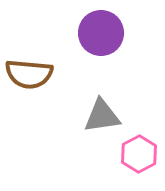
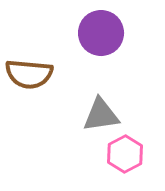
gray triangle: moved 1 px left, 1 px up
pink hexagon: moved 14 px left
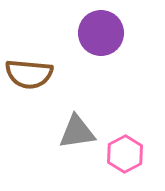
gray triangle: moved 24 px left, 17 px down
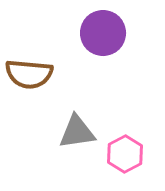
purple circle: moved 2 px right
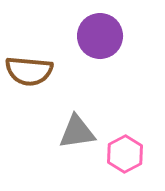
purple circle: moved 3 px left, 3 px down
brown semicircle: moved 3 px up
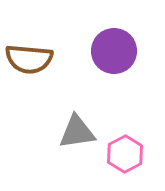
purple circle: moved 14 px right, 15 px down
brown semicircle: moved 12 px up
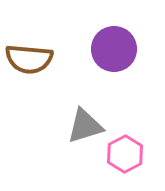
purple circle: moved 2 px up
gray triangle: moved 8 px right, 6 px up; rotated 9 degrees counterclockwise
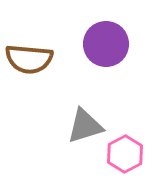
purple circle: moved 8 px left, 5 px up
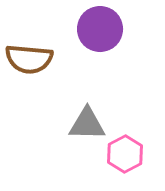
purple circle: moved 6 px left, 15 px up
gray triangle: moved 2 px right, 2 px up; rotated 18 degrees clockwise
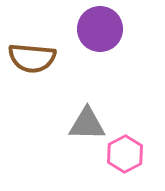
brown semicircle: moved 3 px right, 1 px up
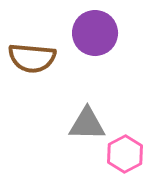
purple circle: moved 5 px left, 4 px down
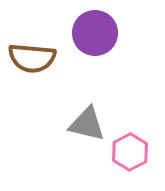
gray triangle: rotated 12 degrees clockwise
pink hexagon: moved 5 px right, 2 px up
